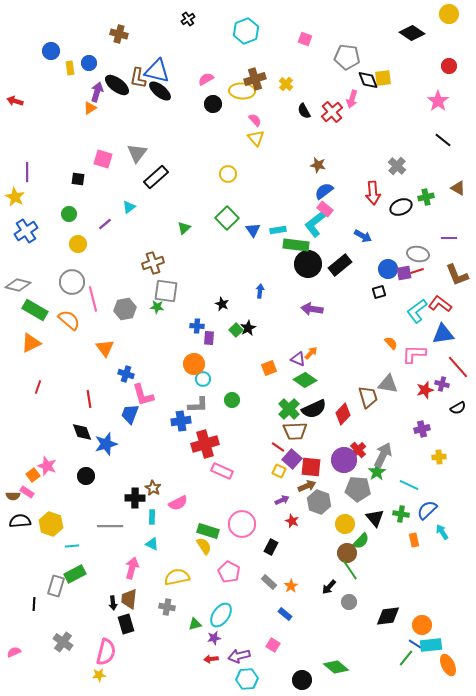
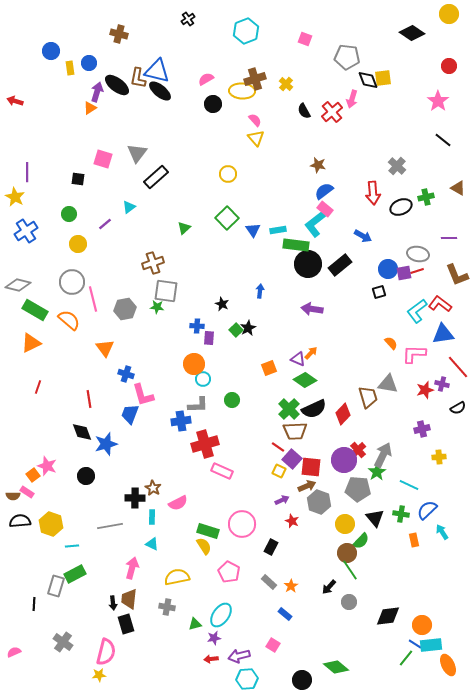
gray line at (110, 526): rotated 10 degrees counterclockwise
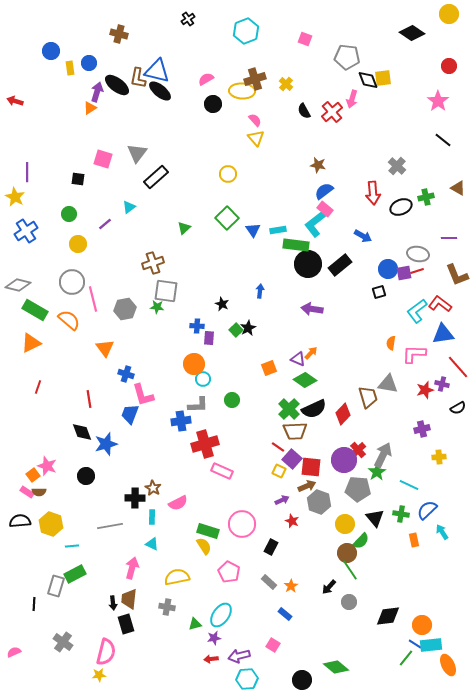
orange semicircle at (391, 343): rotated 128 degrees counterclockwise
brown semicircle at (13, 496): moved 26 px right, 4 px up
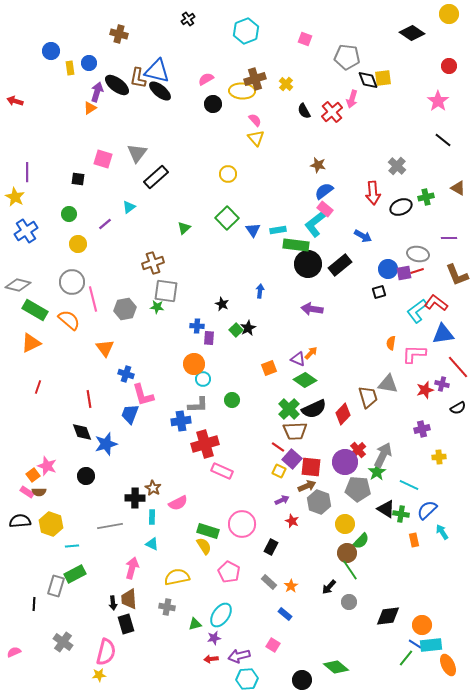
red L-shape at (440, 304): moved 4 px left, 1 px up
purple circle at (344, 460): moved 1 px right, 2 px down
black triangle at (375, 518): moved 11 px right, 9 px up; rotated 18 degrees counterclockwise
brown trapezoid at (129, 599): rotated 10 degrees counterclockwise
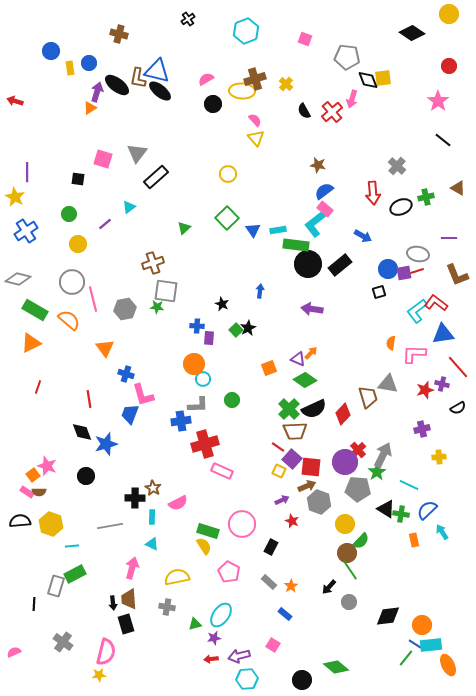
gray diamond at (18, 285): moved 6 px up
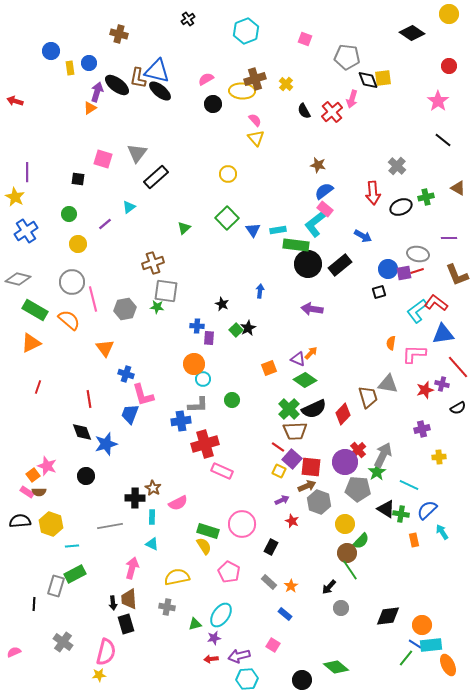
gray circle at (349, 602): moved 8 px left, 6 px down
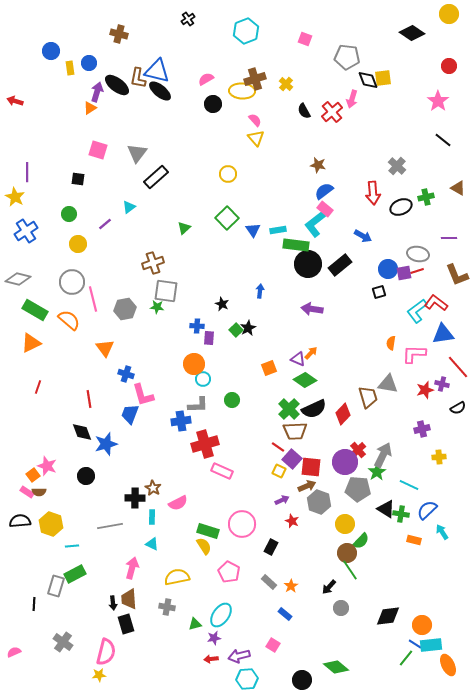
pink square at (103, 159): moved 5 px left, 9 px up
orange rectangle at (414, 540): rotated 64 degrees counterclockwise
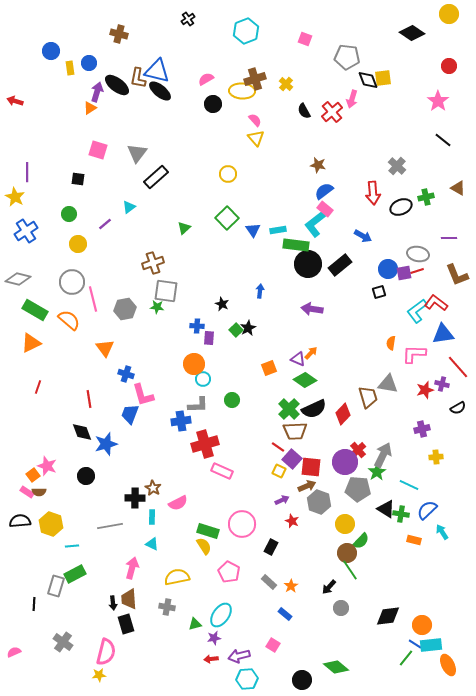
yellow cross at (439, 457): moved 3 px left
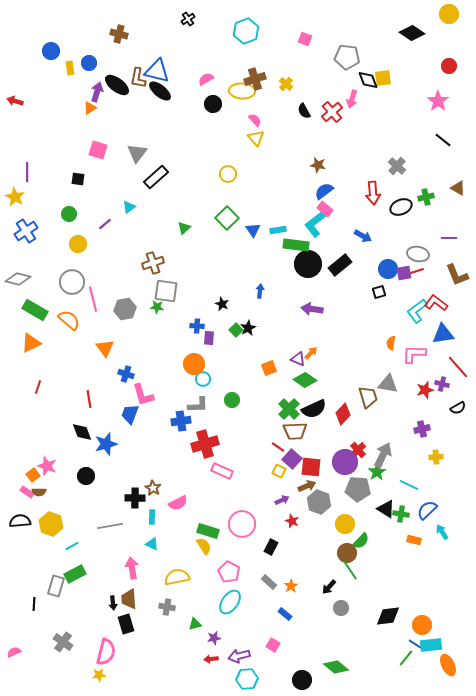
cyan line at (72, 546): rotated 24 degrees counterclockwise
pink arrow at (132, 568): rotated 25 degrees counterclockwise
cyan ellipse at (221, 615): moved 9 px right, 13 px up
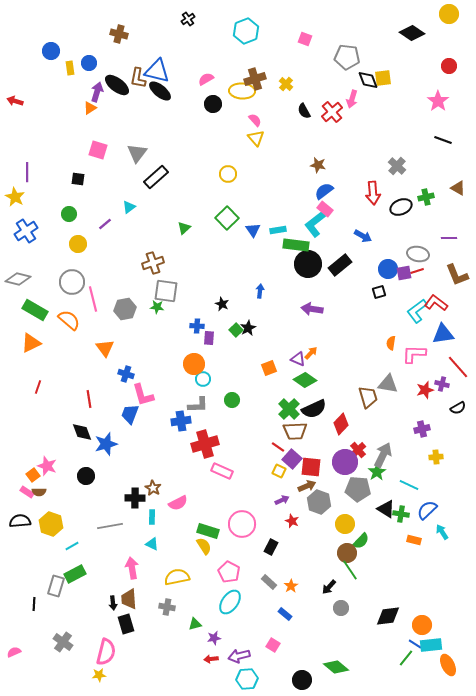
black line at (443, 140): rotated 18 degrees counterclockwise
red diamond at (343, 414): moved 2 px left, 10 px down
